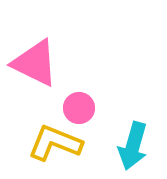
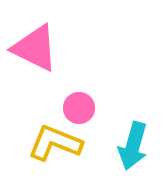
pink triangle: moved 15 px up
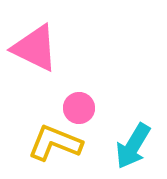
cyan arrow: rotated 15 degrees clockwise
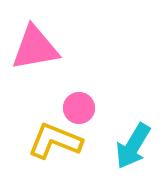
pink triangle: rotated 36 degrees counterclockwise
yellow L-shape: moved 2 px up
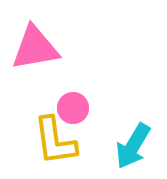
pink circle: moved 6 px left
yellow L-shape: rotated 120 degrees counterclockwise
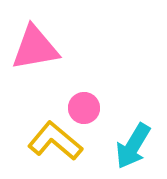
pink circle: moved 11 px right
yellow L-shape: rotated 138 degrees clockwise
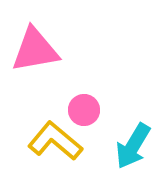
pink triangle: moved 2 px down
pink circle: moved 2 px down
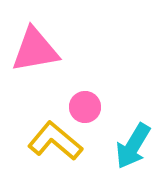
pink circle: moved 1 px right, 3 px up
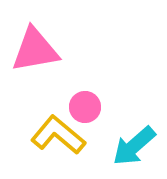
yellow L-shape: moved 3 px right, 6 px up
cyan arrow: moved 1 px right; rotated 18 degrees clockwise
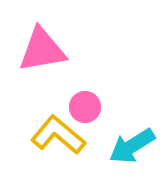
pink triangle: moved 7 px right
cyan arrow: moved 2 px left; rotated 9 degrees clockwise
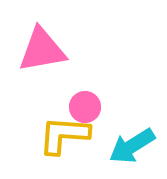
yellow L-shape: moved 6 px right; rotated 36 degrees counterclockwise
